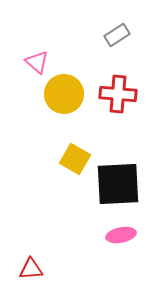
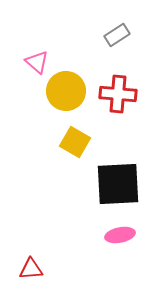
yellow circle: moved 2 px right, 3 px up
yellow square: moved 17 px up
pink ellipse: moved 1 px left
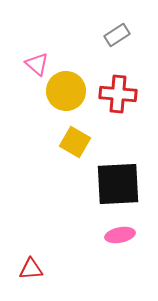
pink triangle: moved 2 px down
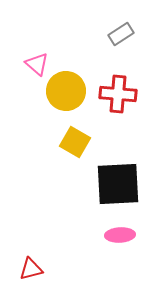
gray rectangle: moved 4 px right, 1 px up
pink ellipse: rotated 8 degrees clockwise
red triangle: rotated 10 degrees counterclockwise
